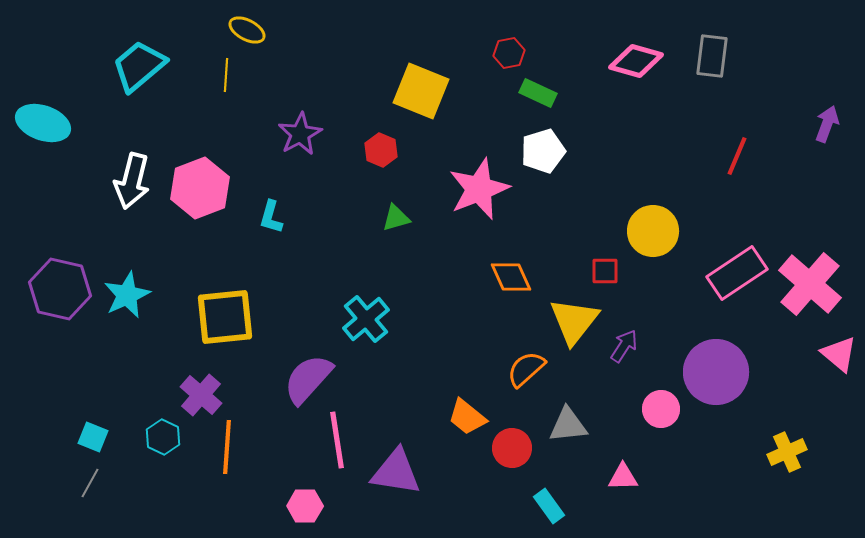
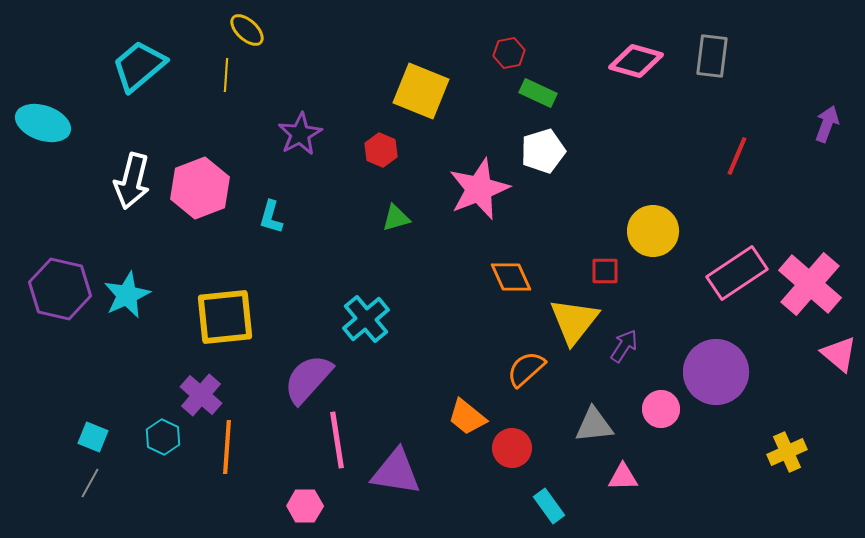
yellow ellipse at (247, 30): rotated 15 degrees clockwise
gray triangle at (568, 425): moved 26 px right
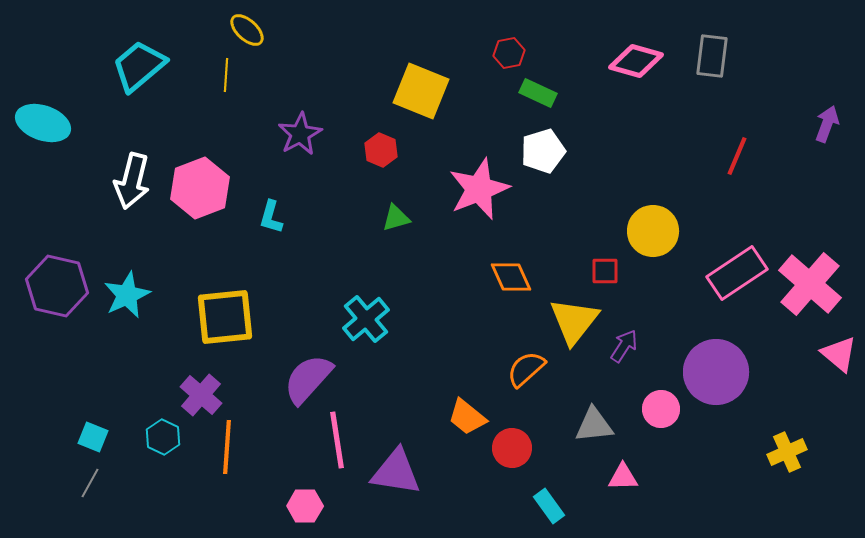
purple hexagon at (60, 289): moved 3 px left, 3 px up
